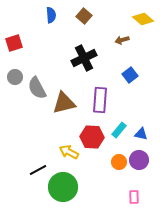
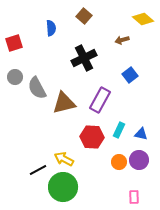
blue semicircle: moved 13 px down
purple rectangle: rotated 25 degrees clockwise
cyan rectangle: rotated 14 degrees counterclockwise
yellow arrow: moved 5 px left, 7 px down
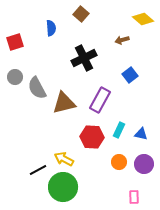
brown square: moved 3 px left, 2 px up
red square: moved 1 px right, 1 px up
purple circle: moved 5 px right, 4 px down
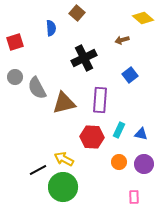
brown square: moved 4 px left, 1 px up
yellow diamond: moved 1 px up
purple rectangle: rotated 25 degrees counterclockwise
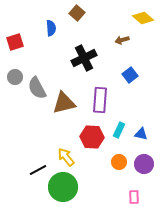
yellow arrow: moved 2 px right, 2 px up; rotated 24 degrees clockwise
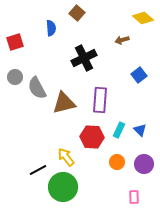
blue square: moved 9 px right
blue triangle: moved 1 px left, 4 px up; rotated 32 degrees clockwise
orange circle: moved 2 px left
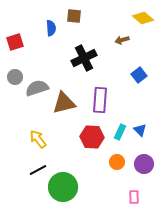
brown square: moved 3 px left, 3 px down; rotated 35 degrees counterclockwise
gray semicircle: rotated 100 degrees clockwise
cyan rectangle: moved 1 px right, 2 px down
yellow arrow: moved 28 px left, 18 px up
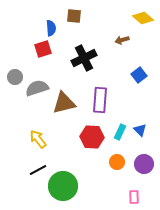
red square: moved 28 px right, 7 px down
green circle: moved 1 px up
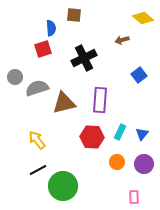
brown square: moved 1 px up
blue triangle: moved 2 px right, 4 px down; rotated 24 degrees clockwise
yellow arrow: moved 1 px left, 1 px down
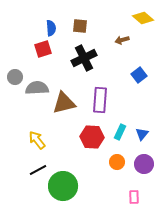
brown square: moved 6 px right, 11 px down
gray semicircle: rotated 15 degrees clockwise
